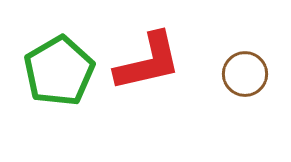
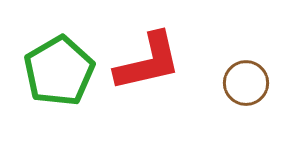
brown circle: moved 1 px right, 9 px down
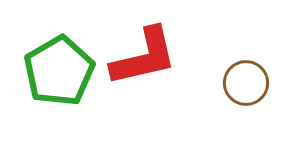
red L-shape: moved 4 px left, 5 px up
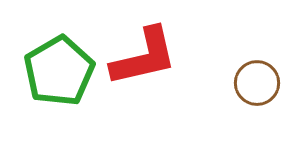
brown circle: moved 11 px right
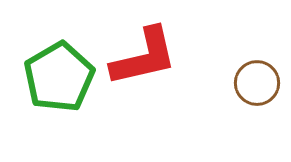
green pentagon: moved 6 px down
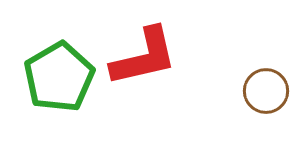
brown circle: moved 9 px right, 8 px down
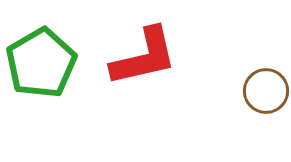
green pentagon: moved 18 px left, 14 px up
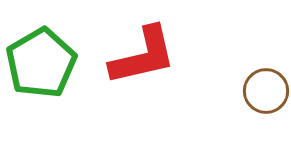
red L-shape: moved 1 px left, 1 px up
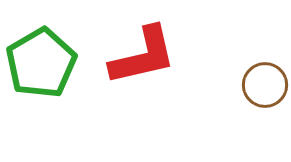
brown circle: moved 1 px left, 6 px up
